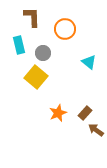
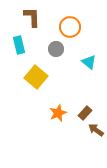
orange circle: moved 5 px right, 2 px up
gray circle: moved 13 px right, 4 px up
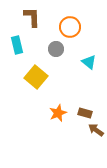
cyan rectangle: moved 2 px left
brown rectangle: rotated 64 degrees clockwise
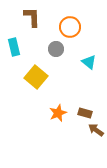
cyan rectangle: moved 3 px left, 2 px down
